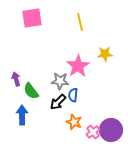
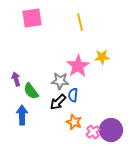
yellow star: moved 3 px left, 3 px down
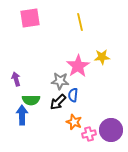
pink square: moved 2 px left
green semicircle: moved 9 px down; rotated 54 degrees counterclockwise
pink cross: moved 4 px left, 2 px down; rotated 24 degrees clockwise
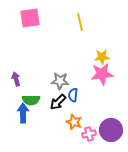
pink star: moved 24 px right, 8 px down; rotated 25 degrees clockwise
blue arrow: moved 1 px right, 2 px up
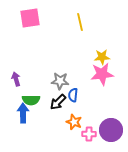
pink cross: rotated 16 degrees clockwise
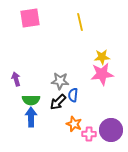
blue arrow: moved 8 px right, 4 px down
orange star: moved 2 px down
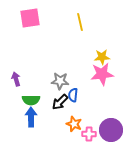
black arrow: moved 2 px right
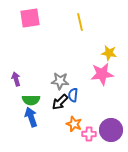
yellow star: moved 7 px right, 4 px up; rotated 14 degrees clockwise
blue arrow: rotated 18 degrees counterclockwise
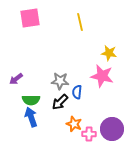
pink star: moved 2 px down; rotated 20 degrees clockwise
purple arrow: rotated 112 degrees counterclockwise
blue semicircle: moved 4 px right, 3 px up
purple circle: moved 1 px right, 1 px up
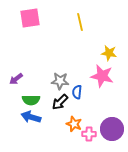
blue arrow: rotated 54 degrees counterclockwise
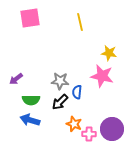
blue arrow: moved 1 px left, 3 px down
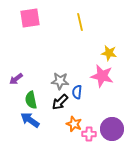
green semicircle: rotated 78 degrees clockwise
blue arrow: rotated 18 degrees clockwise
